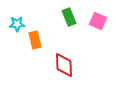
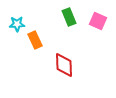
orange rectangle: rotated 12 degrees counterclockwise
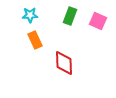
green rectangle: moved 1 px right, 1 px up; rotated 42 degrees clockwise
cyan star: moved 13 px right, 9 px up
red diamond: moved 2 px up
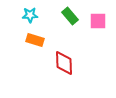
green rectangle: rotated 60 degrees counterclockwise
pink square: rotated 24 degrees counterclockwise
orange rectangle: rotated 48 degrees counterclockwise
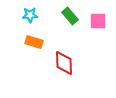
orange rectangle: moved 1 px left, 2 px down
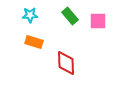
red diamond: moved 2 px right
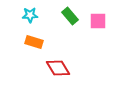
red diamond: moved 8 px left, 5 px down; rotated 30 degrees counterclockwise
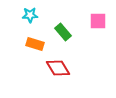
green rectangle: moved 7 px left, 16 px down
orange rectangle: moved 1 px right, 2 px down
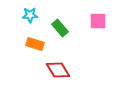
green rectangle: moved 3 px left, 4 px up
red diamond: moved 2 px down
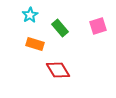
cyan star: rotated 28 degrees counterclockwise
pink square: moved 5 px down; rotated 18 degrees counterclockwise
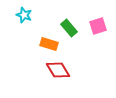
cyan star: moved 6 px left; rotated 21 degrees counterclockwise
green rectangle: moved 9 px right
orange rectangle: moved 14 px right
